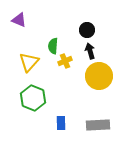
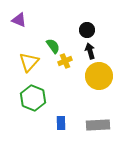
green semicircle: rotated 140 degrees clockwise
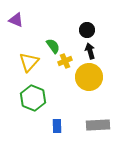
purple triangle: moved 3 px left
yellow circle: moved 10 px left, 1 px down
blue rectangle: moved 4 px left, 3 px down
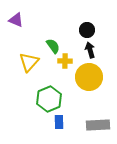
black arrow: moved 1 px up
yellow cross: rotated 24 degrees clockwise
green hexagon: moved 16 px right, 1 px down; rotated 15 degrees clockwise
blue rectangle: moved 2 px right, 4 px up
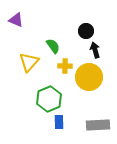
black circle: moved 1 px left, 1 px down
black arrow: moved 5 px right
yellow cross: moved 5 px down
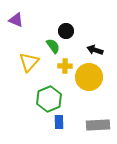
black circle: moved 20 px left
black arrow: rotated 56 degrees counterclockwise
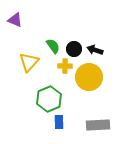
purple triangle: moved 1 px left
black circle: moved 8 px right, 18 px down
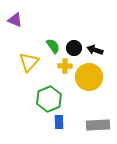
black circle: moved 1 px up
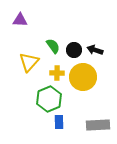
purple triangle: moved 5 px right; rotated 21 degrees counterclockwise
black circle: moved 2 px down
yellow cross: moved 8 px left, 7 px down
yellow circle: moved 6 px left
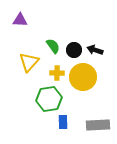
green hexagon: rotated 15 degrees clockwise
blue rectangle: moved 4 px right
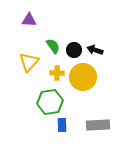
purple triangle: moved 9 px right
green hexagon: moved 1 px right, 3 px down
blue rectangle: moved 1 px left, 3 px down
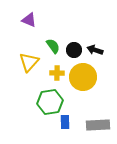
purple triangle: rotated 21 degrees clockwise
blue rectangle: moved 3 px right, 3 px up
